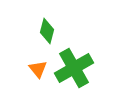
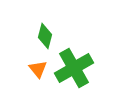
green diamond: moved 2 px left, 5 px down
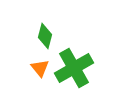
orange triangle: moved 2 px right, 1 px up
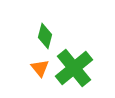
green cross: rotated 9 degrees counterclockwise
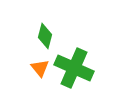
green cross: rotated 27 degrees counterclockwise
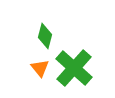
green cross: rotated 18 degrees clockwise
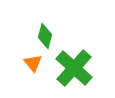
orange triangle: moved 7 px left, 5 px up
